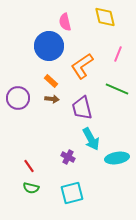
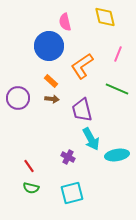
purple trapezoid: moved 2 px down
cyan ellipse: moved 3 px up
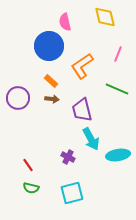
cyan ellipse: moved 1 px right
red line: moved 1 px left, 1 px up
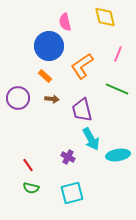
orange rectangle: moved 6 px left, 5 px up
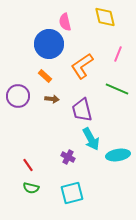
blue circle: moved 2 px up
purple circle: moved 2 px up
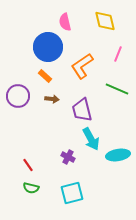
yellow diamond: moved 4 px down
blue circle: moved 1 px left, 3 px down
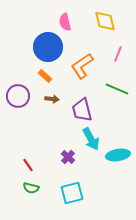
purple cross: rotated 16 degrees clockwise
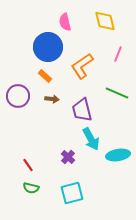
green line: moved 4 px down
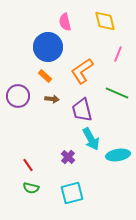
orange L-shape: moved 5 px down
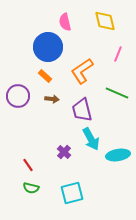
purple cross: moved 4 px left, 5 px up
